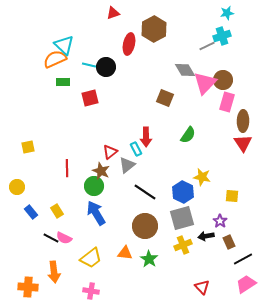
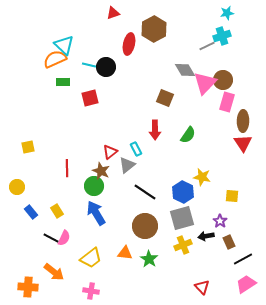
red arrow at (146, 137): moved 9 px right, 7 px up
pink semicircle at (64, 238): rotated 91 degrees counterclockwise
orange arrow at (54, 272): rotated 45 degrees counterclockwise
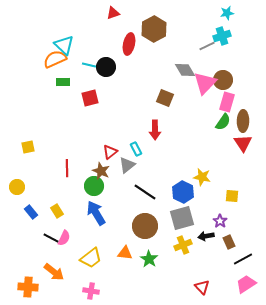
green semicircle at (188, 135): moved 35 px right, 13 px up
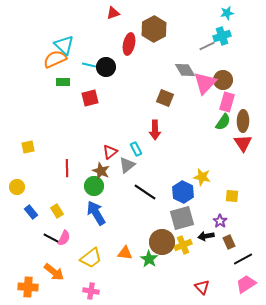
brown circle at (145, 226): moved 17 px right, 16 px down
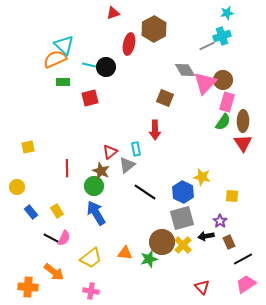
cyan rectangle at (136, 149): rotated 16 degrees clockwise
yellow cross at (183, 245): rotated 24 degrees counterclockwise
green star at (149, 259): rotated 24 degrees clockwise
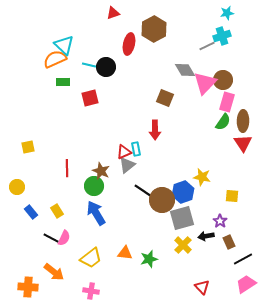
red triangle at (110, 152): moved 14 px right; rotated 14 degrees clockwise
blue hexagon at (183, 192): rotated 15 degrees clockwise
brown circle at (162, 242): moved 42 px up
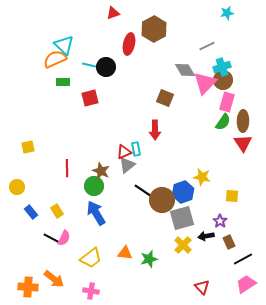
cyan cross at (222, 36): moved 31 px down
orange arrow at (54, 272): moved 7 px down
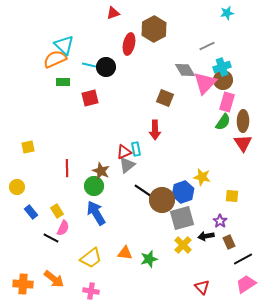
pink semicircle at (64, 238): moved 1 px left, 10 px up
orange cross at (28, 287): moved 5 px left, 3 px up
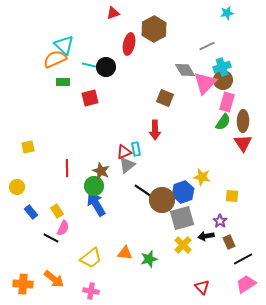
blue arrow at (96, 213): moved 9 px up
